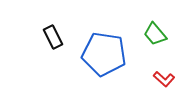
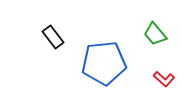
black rectangle: rotated 10 degrees counterclockwise
blue pentagon: moved 9 px down; rotated 15 degrees counterclockwise
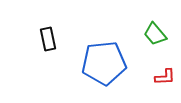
black rectangle: moved 5 px left, 2 px down; rotated 25 degrees clockwise
red L-shape: moved 1 px right, 2 px up; rotated 45 degrees counterclockwise
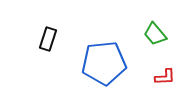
black rectangle: rotated 30 degrees clockwise
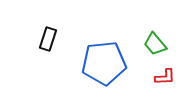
green trapezoid: moved 10 px down
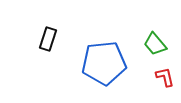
red L-shape: rotated 100 degrees counterclockwise
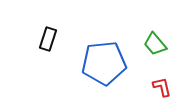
red L-shape: moved 3 px left, 10 px down
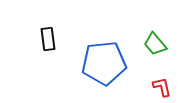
black rectangle: rotated 25 degrees counterclockwise
